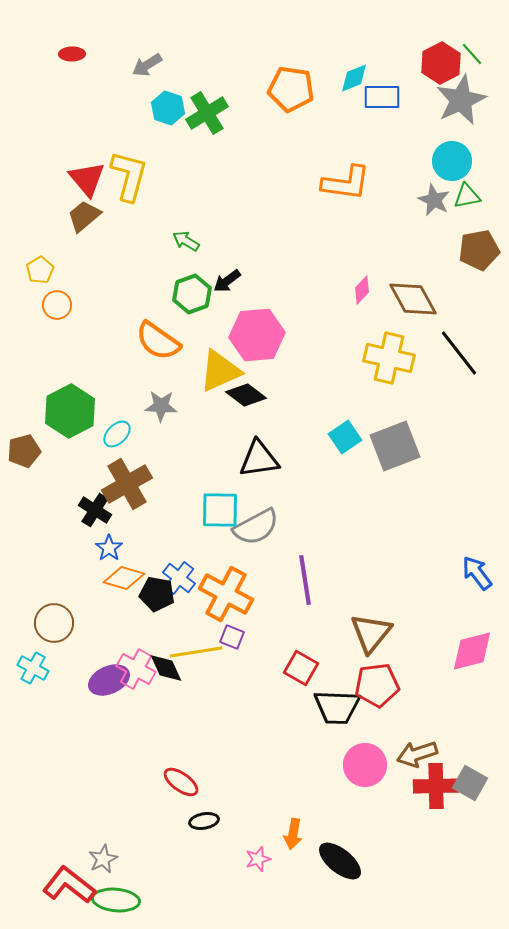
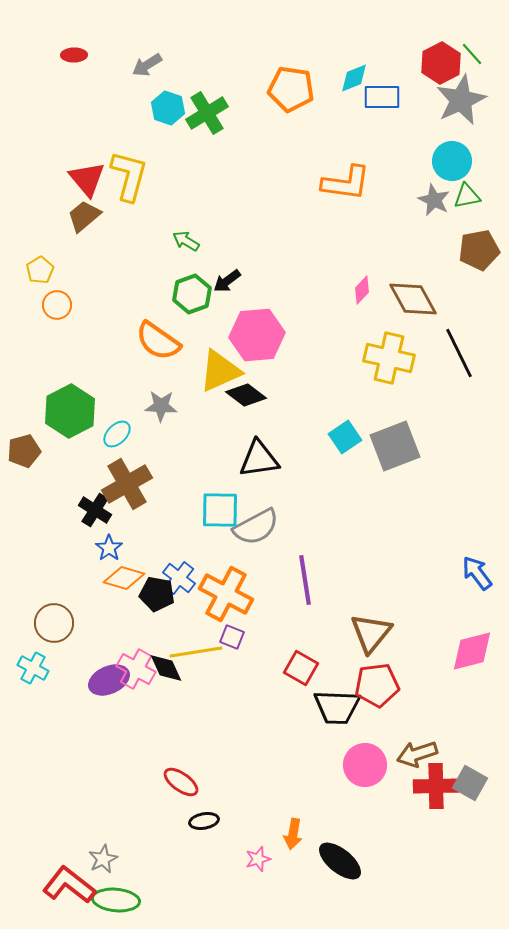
red ellipse at (72, 54): moved 2 px right, 1 px down
black line at (459, 353): rotated 12 degrees clockwise
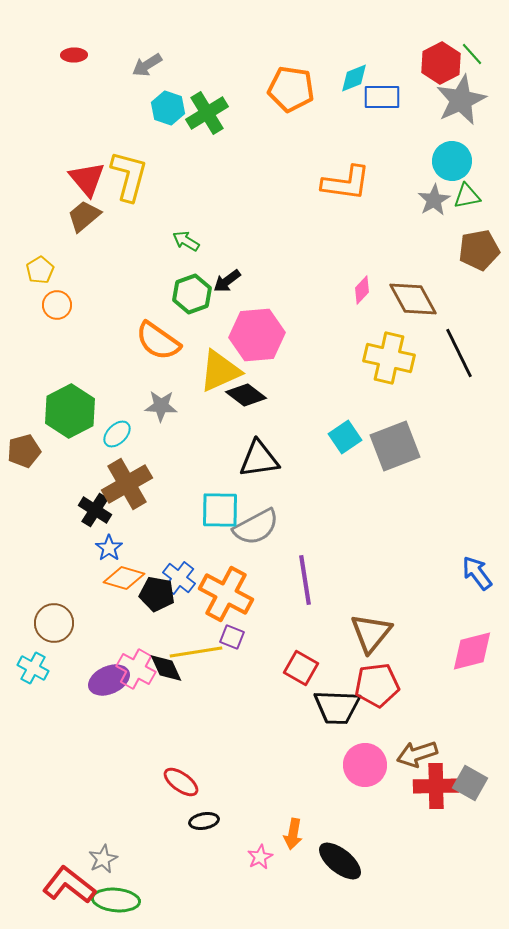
gray star at (434, 200): rotated 16 degrees clockwise
pink star at (258, 859): moved 2 px right, 2 px up; rotated 10 degrees counterclockwise
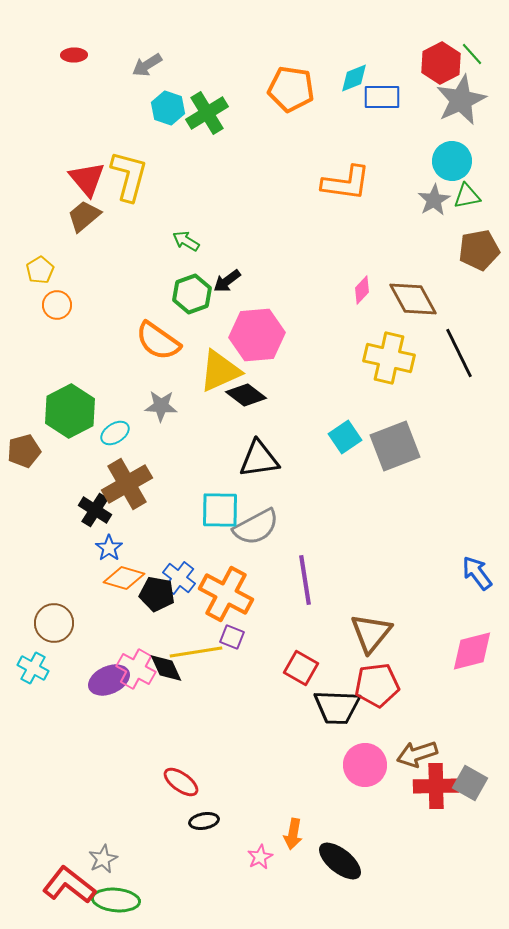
cyan ellipse at (117, 434): moved 2 px left, 1 px up; rotated 12 degrees clockwise
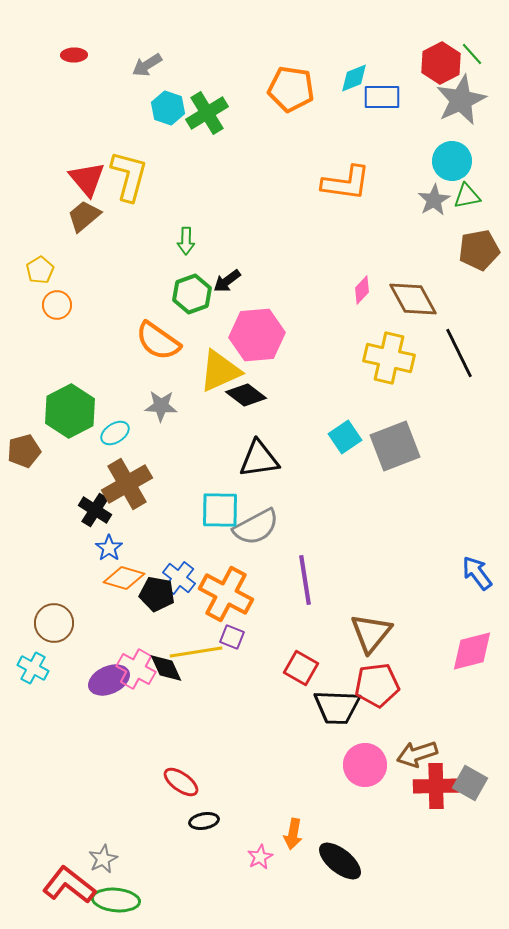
green arrow at (186, 241): rotated 120 degrees counterclockwise
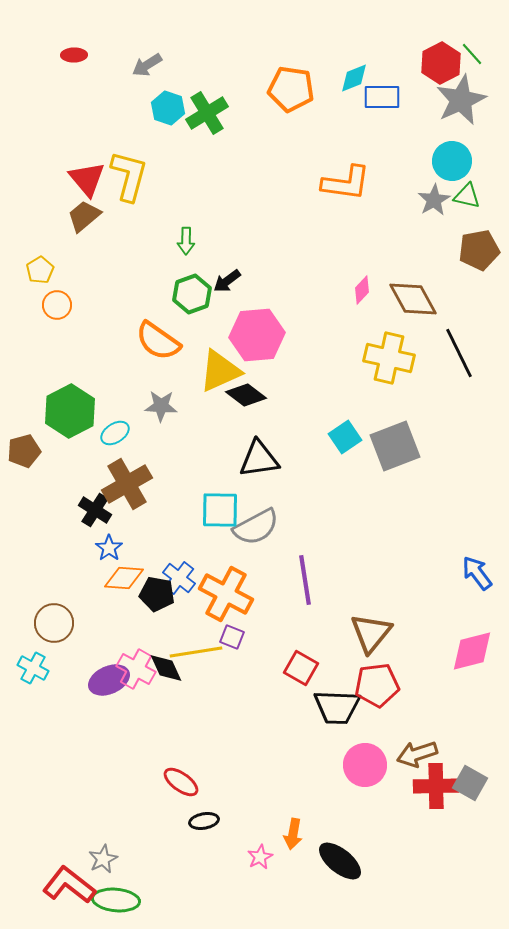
green triangle at (467, 196): rotated 24 degrees clockwise
orange diamond at (124, 578): rotated 12 degrees counterclockwise
